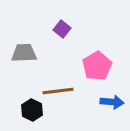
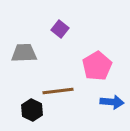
purple square: moved 2 px left
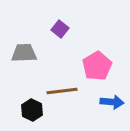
brown line: moved 4 px right
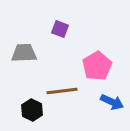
purple square: rotated 18 degrees counterclockwise
blue arrow: rotated 20 degrees clockwise
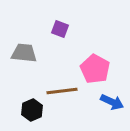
gray trapezoid: rotated 8 degrees clockwise
pink pentagon: moved 2 px left, 3 px down; rotated 12 degrees counterclockwise
black hexagon: rotated 10 degrees clockwise
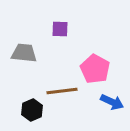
purple square: rotated 18 degrees counterclockwise
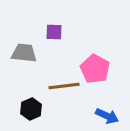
purple square: moved 6 px left, 3 px down
brown line: moved 2 px right, 5 px up
blue arrow: moved 5 px left, 14 px down
black hexagon: moved 1 px left, 1 px up
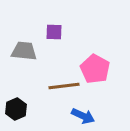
gray trapezoid: moved 2 px up
black hexagon: moved 15 px left
blue arrow: moved 24 px left
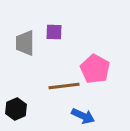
gray trapezoid: moved 1 px right, 8 px up; rotated 96 degrees counterclockwise
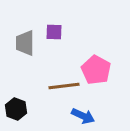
pink pentagon: moved 1 px right, 1 px down
black hexagon: rotated 15 degrees counterclockwise
